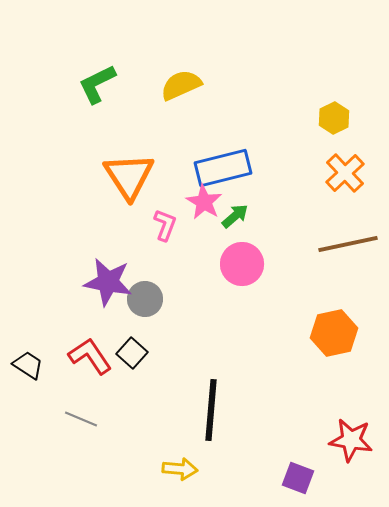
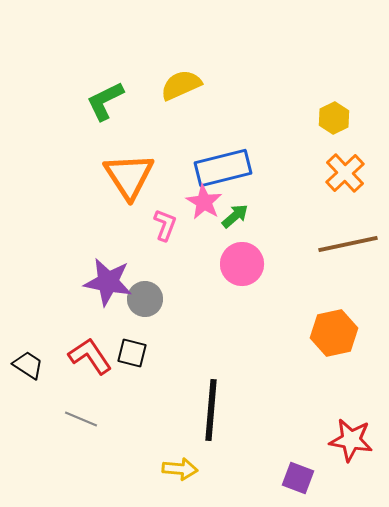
green L-shape: moved 8 px right, 17 px down
black square: rotated 28 degrees counterclockwise
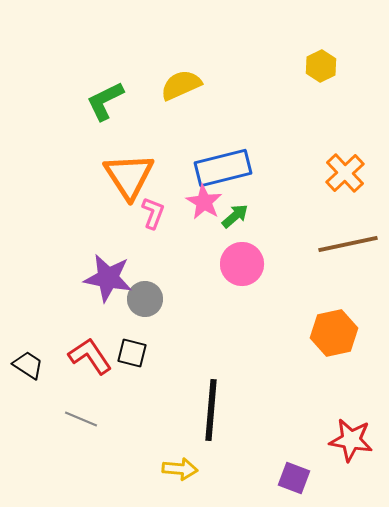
yellow hexagon: moved 13 px left, 52 px up
pink L-shape: moved 12 px left, 12 px up
purple star: moved 4 px up
purple square: moved 4 px left
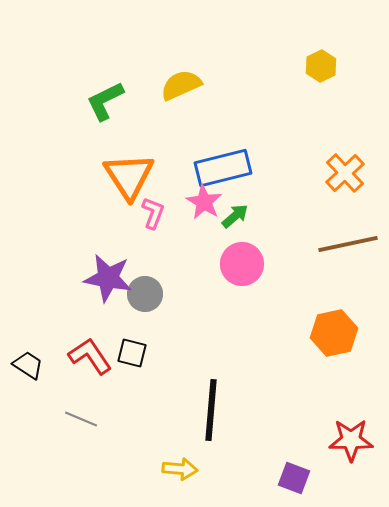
gray circle: moved 5 px up
red star: rotated 9 degrees counterclockwise
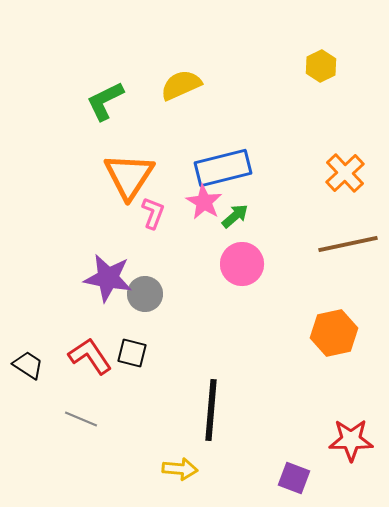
orange triangle: rotated 6 degrees clockwise
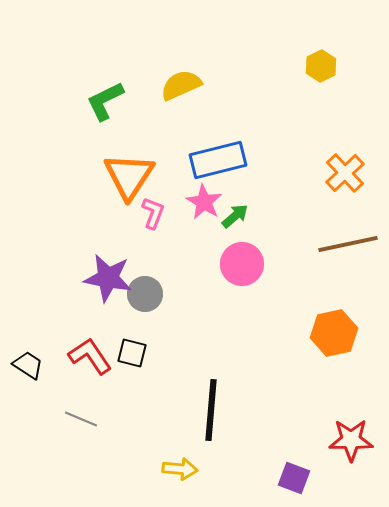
blue rectangle: moved 5 px left, 8 px up
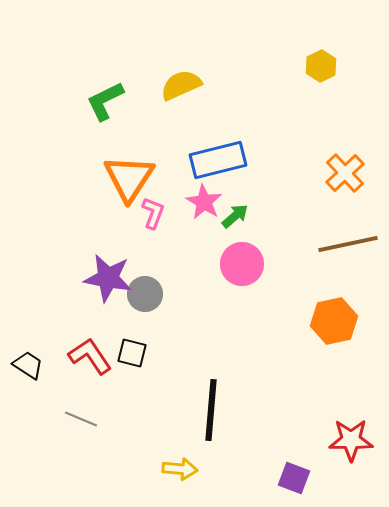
orange triangle: moved 2 px down
orange hexagon: moved 12 px up
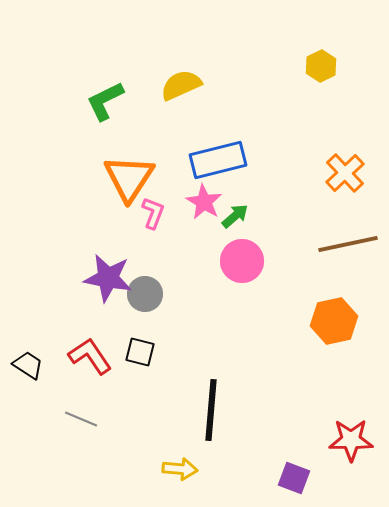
pink circle: moved 3 px up
black square: moved 8 px right, 1 px up
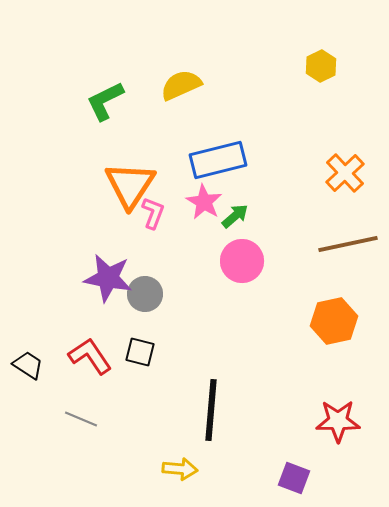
orange triangle: moved 1 px right, 7 px down
red star: moved 13 px left, 19 px up
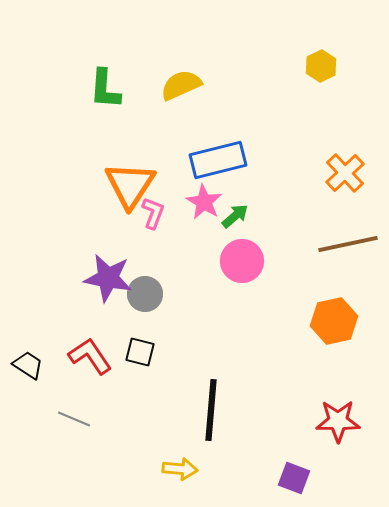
green L-shape: moved 12 px up; rotated 60 degrees counterclockwise
gray line: moved 7 px left
